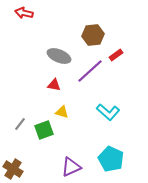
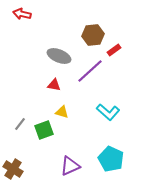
red arrow: moved 2 px left, 1 px down
red rectangle: moved 2 px left, 5 px up
purple triangle: moved 1 px left, 1 px up
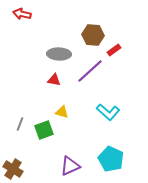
brown hexagon: rotated 10 degrees clockwise
gray ellipse: moved 2 px up; rotated 20 degrees counterclockwise
red triangle: moved 5 px up
gray line: rotated 16 degrees counterclockwise
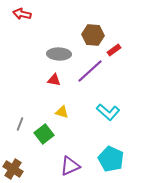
green square: moved 4 px down; rotated 18 degrees counterclockwise
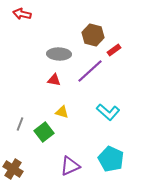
brown hexagon: rotated 10 degrees clockwise
green square: moved 2 px up
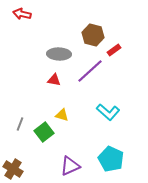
yellow triangle: moved 3 px down
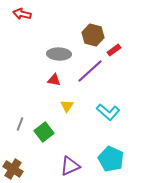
yellow triangle: moved 5 px right, 9 px up; rotated 48 degrees clockwise
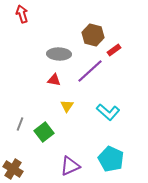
red arrow: rotated 60 degrees clockwise
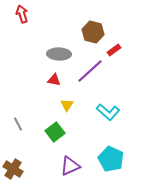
brown hexagon: moved 3 px up
yellow triangle: moved 1 px up
gray line: moved 2 px left; rotated 48 degrees counterclockwise
green square: moved 11 px right
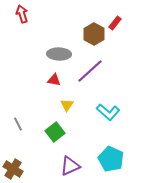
brown hexagon: moved 1 px right, 2 px down; rotated 15 degrees clockwise
red rectangle: moved 1 px right, 27 px up; rotated 16 degrees counterclockwise
